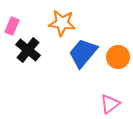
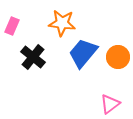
black cross: moved 5 px right, 7 px down
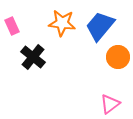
pink rectangle: rotated 48 degrees counterclockwise
blue trapezoid: moved 17 px right, 27 px up
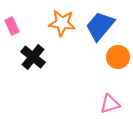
pink triangle: rotated 20 degrees clockwise
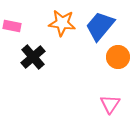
pink rectangle: rotated 54 degrees counterclockwise
black cross: rotated 10 degrees clockwise
pink triangle: rotated 40 degrees counterclockwise
